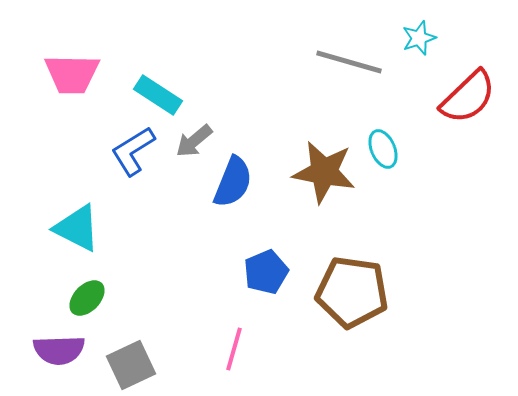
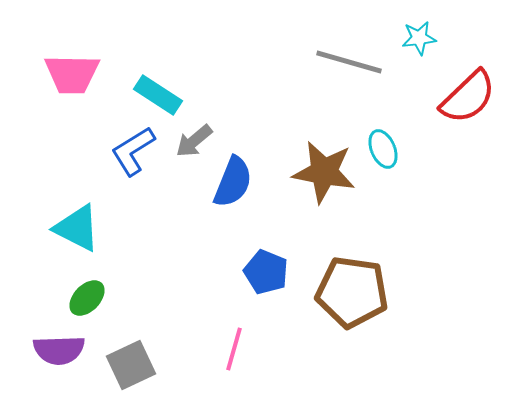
cyan star: rotated 12 degrees clockwise
blue pentagon: rotated 27 degrees counterclockwise
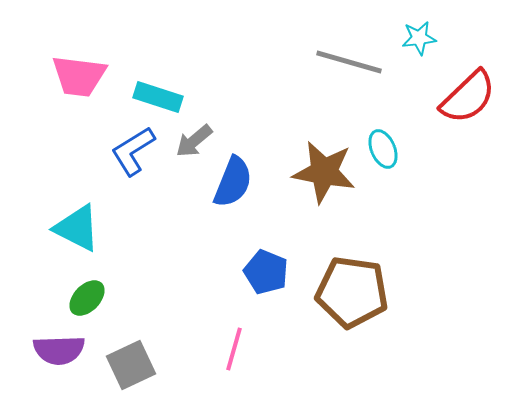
pink trapezoid: moved 7 px right, 2 px down; rotated 6 degrees clockwise
cyan rectangle: moved 2 px down; rotated 15 degrees counterclockwise
